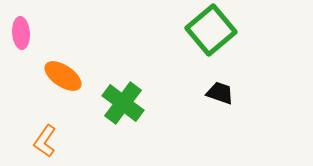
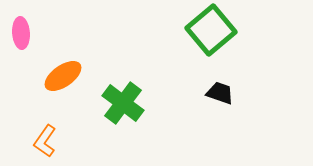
orange ellipse: rotated 69 degrees counterclockwise
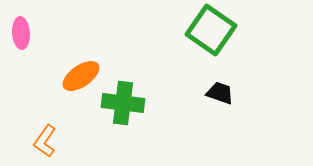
green square: rotated 15 degrees counterclockwise
orange ellipse: moved 18 px right
green cross: rotated 30 degrees counterclockwise
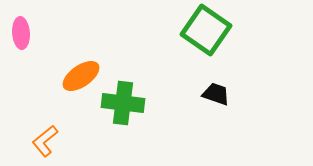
green square: moved 5 px left
black trapezoid: moved 4 px left, 1 px down
orange L-shape: rotated 16 degrees clockwise
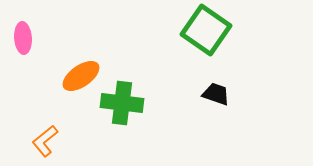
pink ellipse: moved 2 px right, 5 px down
green cross: moved 1 px left
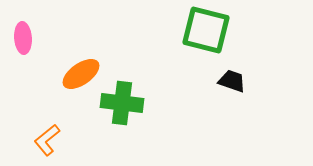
green square: rotated 21 degrees counterclockwise
orange ellipse: moved 2 px up
black trapezoid: moved 16 px right, 13 px up
orange L-shape: moved 2 px right, 1 px up
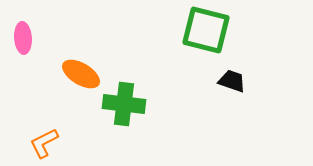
orange ellipse: rotated 66 degrees clockwise
green cross: moved 2 px right, 1 px down
orange L-shape: moved 3 px left, 3 px down; rotated 12 degrees clockwise
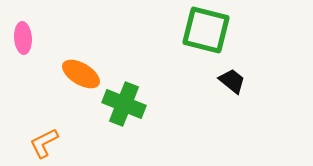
black trapezoid: rotated 20 degrees clockwise
green cross: rotated 15 degrees clockwise
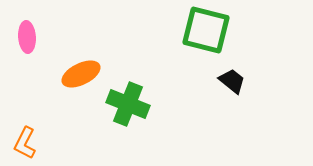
pink ellipse: moved 4 px right, 1 px up
orange ellipse: rotated 57 degrees counterclockwise
green cross: moved 4 px right
orange L-shape: moved 19 px left; rotated 36 degrees counterclockwise
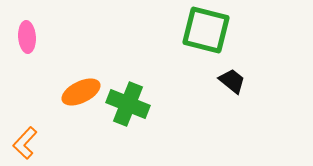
orange ellipse: moved 18 px down
orange L-shape: rotated 16 degrees clockwise
